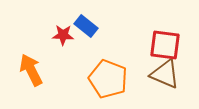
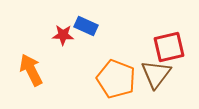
blue rectangle: rotated 15 degrees counterclockwise
red square: moved 4 px right, 2 px down; rotated 20 degrees counterclockwise
brown triangle: moved 9 px left; rotated 44 degrees clockwise
orange pentagon: moved 8 px right
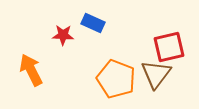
blue rectangle: moved 7 px right, 3 px up
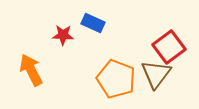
red square: rotated 24 degrees counterclockwise
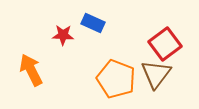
red square: moved 4 px left, 3 px up
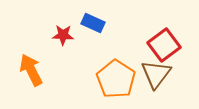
red square: moved 1 px left, 1 px down
orange pentagon: rotated 12 degrees clockwise
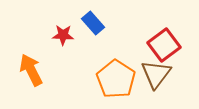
blue rectangle: rotated 25 degrees clockwise
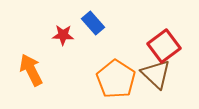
red square: moved 1 px down
brown triangle: rotated 24 degrees counterclockwise
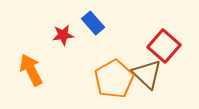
red star: rotated 10 degrees counterclockwise
red square: rotated 12 degrees counterclockwise
brown triangle: moved 9 px left
orange pentagon: moved 2 px left; rotated 9 degrees clockwise
